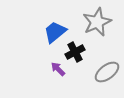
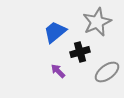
black cross: moved 5 px right; rotated 12 degrees clockwise
purple arrow: moved 2 px down
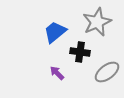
black cross: rotated 24 degrees clockwise
purple arrow: moved 1 px left, 2 px down
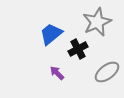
blue trapezoid: moved 4 px left, 2 px down
black cross: moved 2 px left, 3 px up; rotated 36 degrees counterclockwise
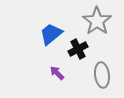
gray star: moved 1 px up; rotated 12 degrees counterclockwise
gray ellipse: moved 5 px left, 3 px down; rotated 60 degrees counterclockwise
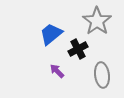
purple arrow: moved 2 px up
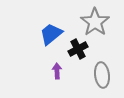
gray star: moved 2 px left, 1 px down
purple arrow: rotated 42 degrees clockwise
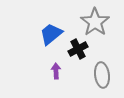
purple arrow: moved 1 px left
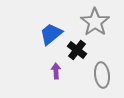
black cross: moved 1 px left, 1 px down; rotated 24 degrees counterclockwise
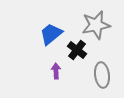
gray star: moved 1 px right, 3 px down; rotated 24 degrees clockwise
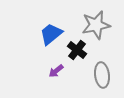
purple arrow: rotated 126 degrees counterclockwise
